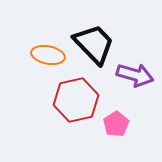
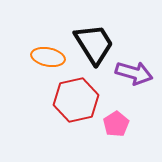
black trapezoid: rotated 12 degrees clockwise
orange ellipse: moved 2 px down
purple arrow: moved 1 px left, 2 px up
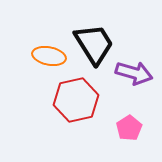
orange ellipse: moved 1 px right, 1 px up
pink pentagon: moved 13 px right, 4 px down
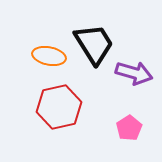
red hexagon: moved 17 px left, 7 px down
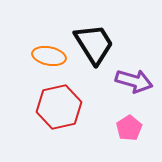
purple arrow: moved 8 px down
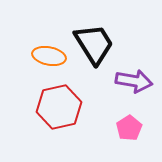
purple arrow: rotated 6 degrees counterclockwise
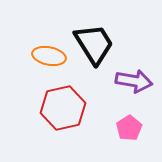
red hexagon: moved 4 px right, 1 px down
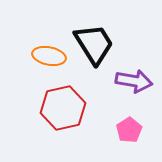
pink pentagon: moved 2 px down
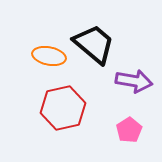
black trapezoid: rotated 18 degrees counterclockwise
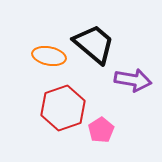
purple arrow: moved 1 px left, 1 px up
red hexagon: rotated 6 degrees counterclockwise
pink pentagon: moved 28 px left
